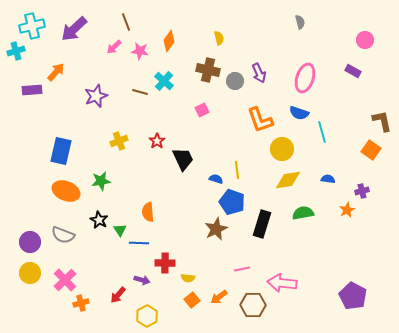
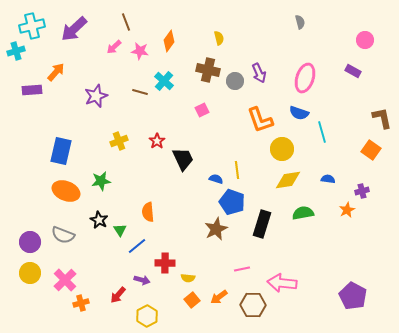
brown L-shape at (382, 121): moved 3 px up
blue line at (139, 243): moved 2 px left, 3 px down; rotated 42 degrees counterclockwise
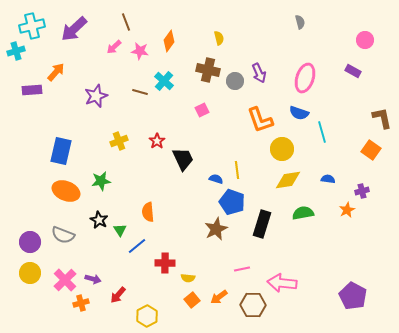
purple arrow at (142, 280): moved 49 px left, 1 px up
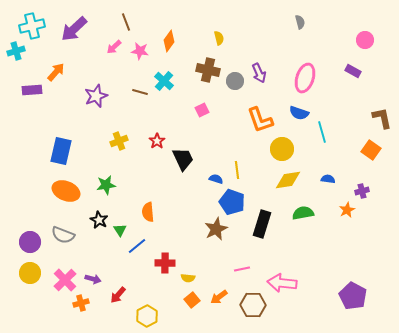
green star at (101, 181): moved 5 px right, 4 px down
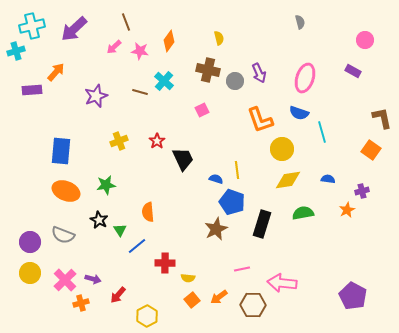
blue rectangle at (61, 151): rotated 8 degrees counterclockwise
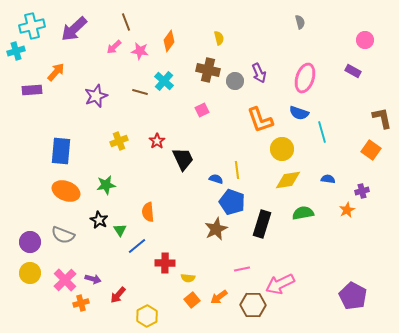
pink arrow at (282, 283): moved 2 px left, 1 px down; rotated 32 degrees counterclockwise
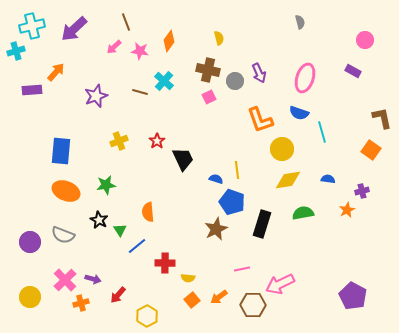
pink square at (202, 110): moved 7 px right, 13 px up
yellow circle at (30, 273): moved 24 px down
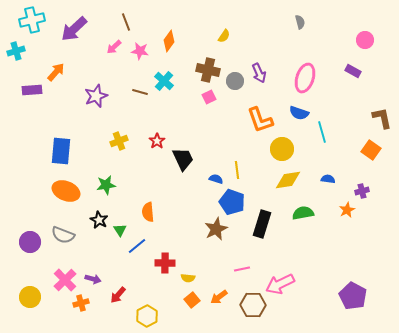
cyan cross at (32, 26): moved 6 px up
yellow semicircle at (219, 38): moved 5 px right, 2 px up; rotated 48 degrees clockwise
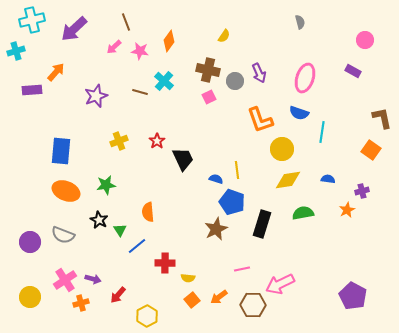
cyan line at (322, 132): rotated 25 degrees clockwise
pink cross at (65, 280): rotated 10 degrees clockwise
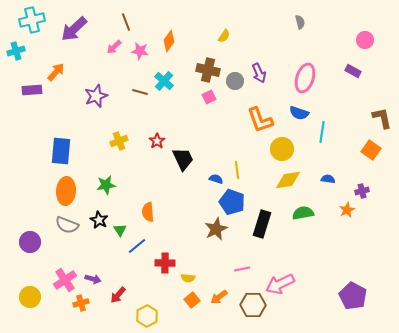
orange ellipse at (66, 191): rotated 72 degrees clockwise
gray semicircle at (63, 235): moved 4 px right, 10 px up
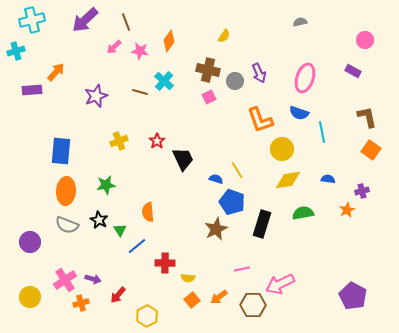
gray semicircle at (300, 22): rotated 88 degrees counterclockwise
purple arrow at (74, 29): moved 11 px right, 9 px up
brown L-shape at (382, 118): moved 15 px left, 1 px up
cyan line at (322, 132): rotated 20 degrees counterclockwise
yellow line at (237, 170): rotated 24 degrees counterclockwise
